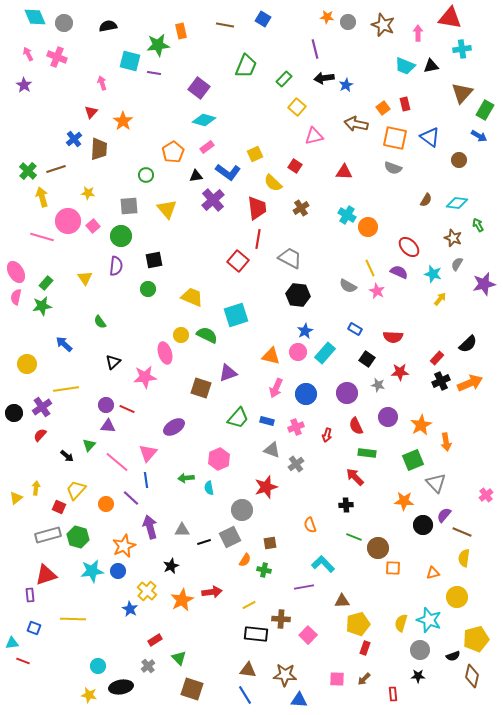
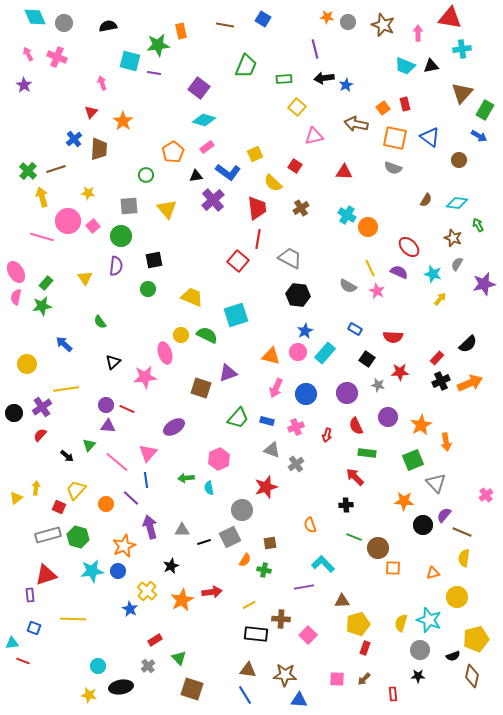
green rectangle at (284, 79): rotated 42 degrees clockwise
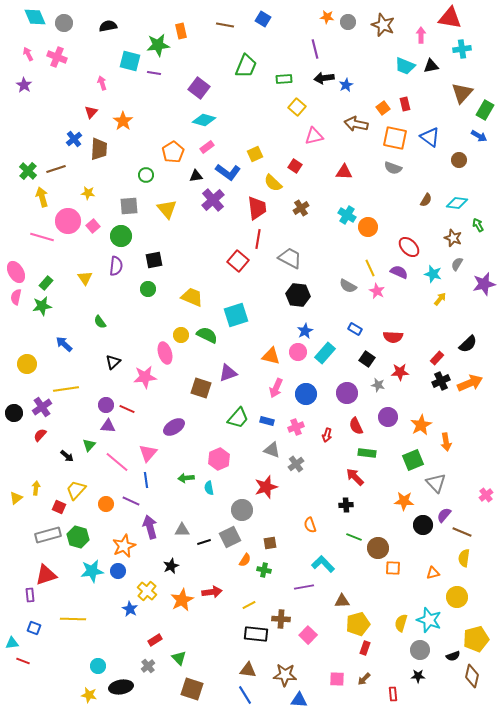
pink arrow at (418, 33): moved 3 px right, 2 px down
purple line at (131, 498): moved 3 px down; rotated 18 degrees counterclockwise
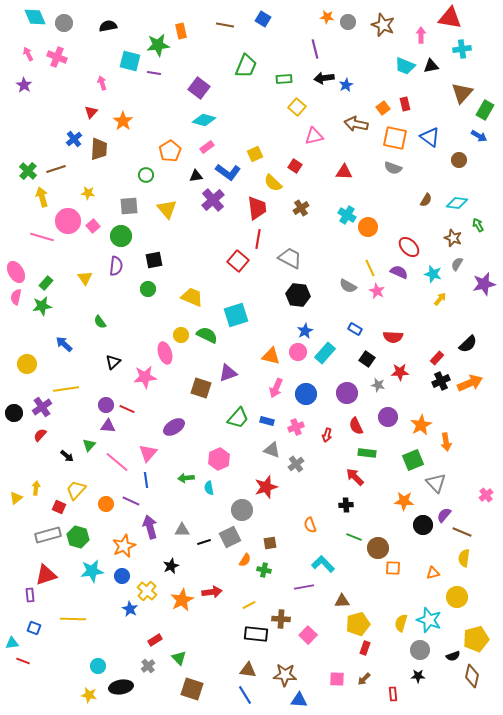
orange pentagon at (173, 152): moved 3 px left, 1 px up
blue circle at (118, 571): moved 4 px right, 5 px down
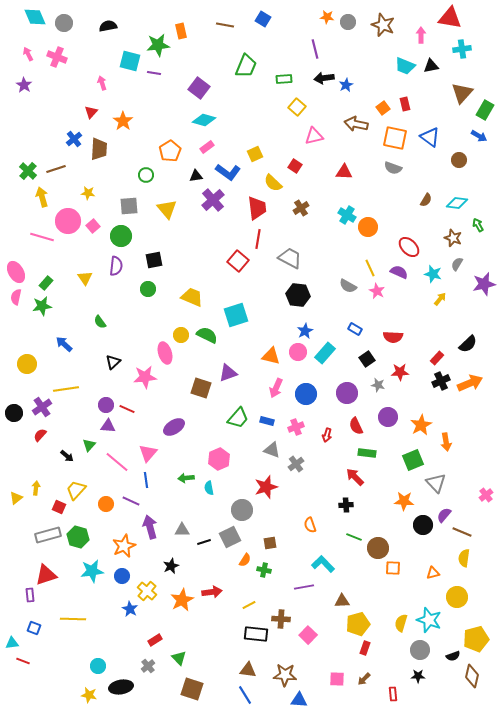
black square at (367, 359): rotated 21 degrees clockwise
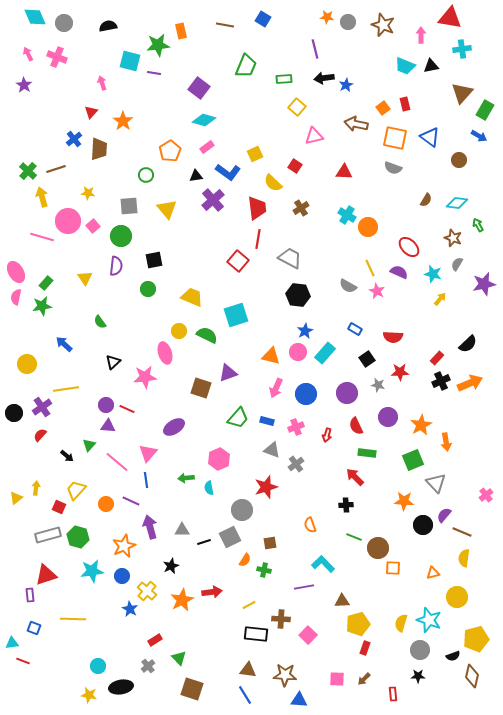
yellow circle at (181, 335): moved 2 px left, 4 px up
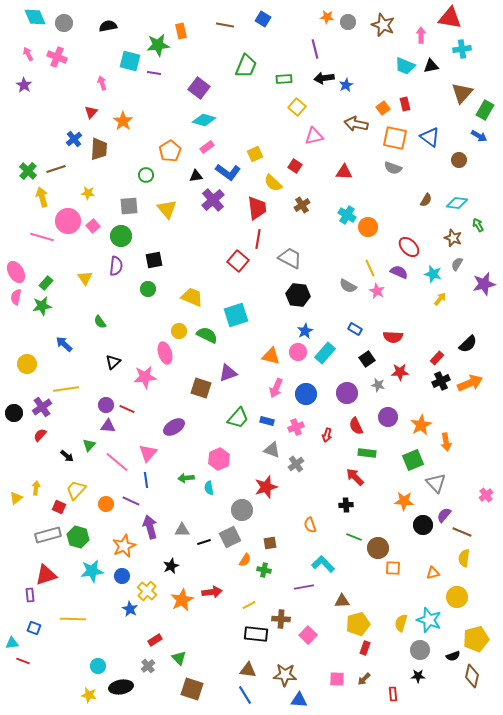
brown cross at (301, 208): moved 1 px right, 3 px up
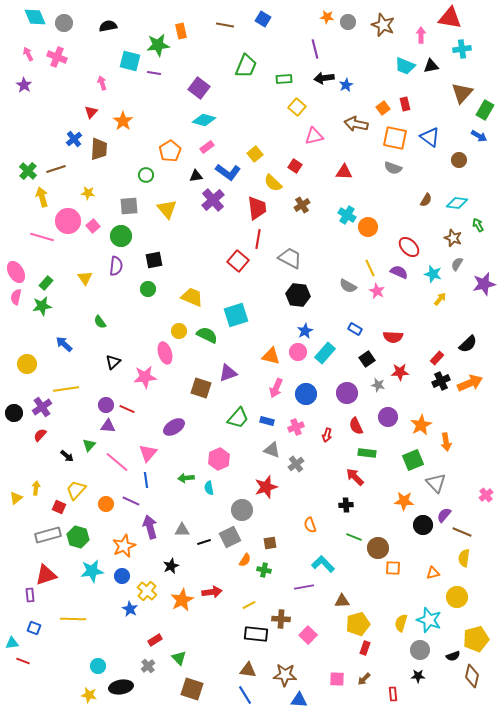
yellow square at (255, 154): rotated 14 degrees counterclockwise
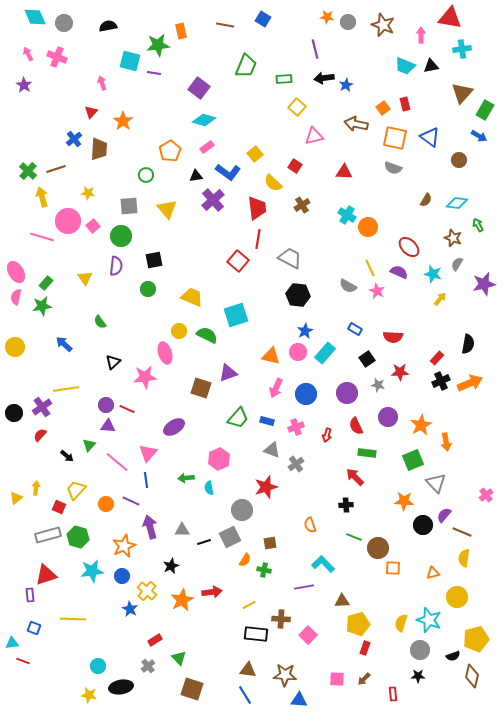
black semicircle at (468, 344): rotated 36 degrees counterclockwise
yellow circle at (27, 364): moved 12 px left, 17 px up
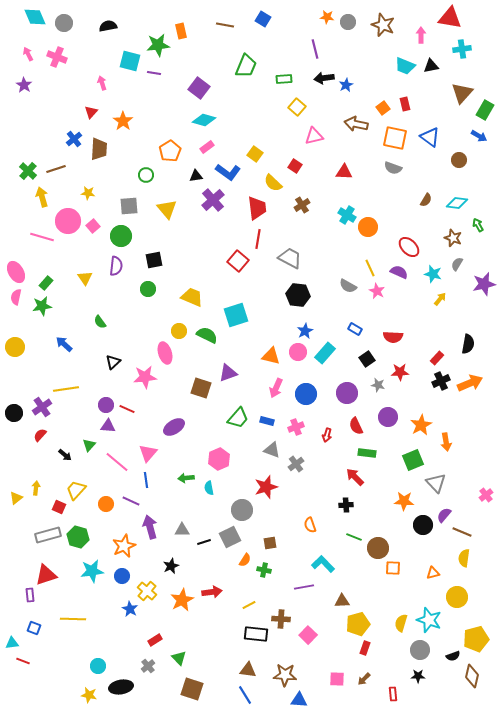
yellow square at (255, 154): rotated 14 degrees counterclockwise
black arrow at (67, 456): moved 2 px left, 1 px up
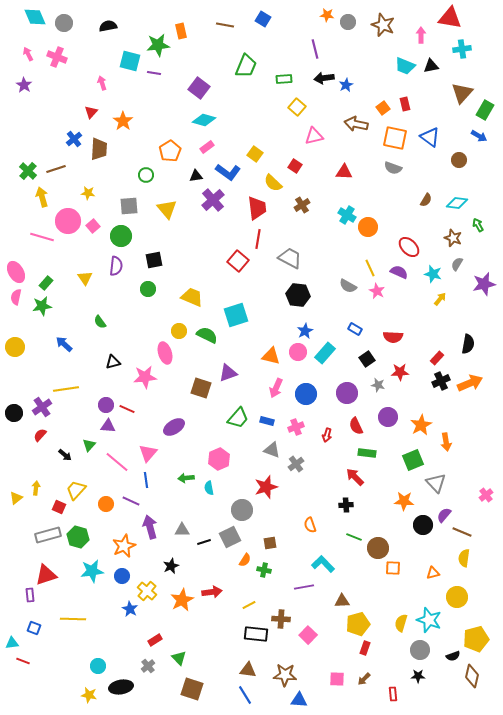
orange star at (327, 17): moved 2 px up
black triangle at (113, 362): rotated 28 degrees clockwise
